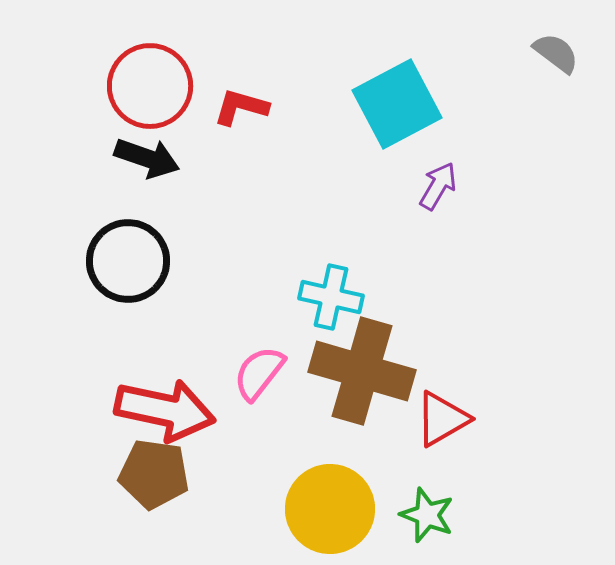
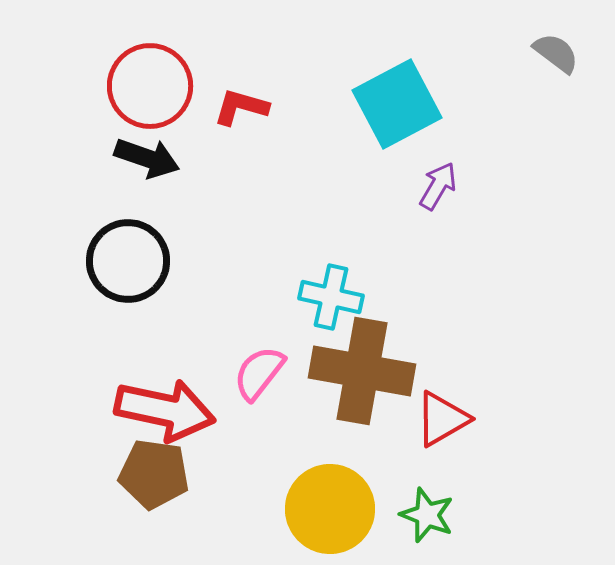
brown cross: rotated 6 degrees counterclockwise
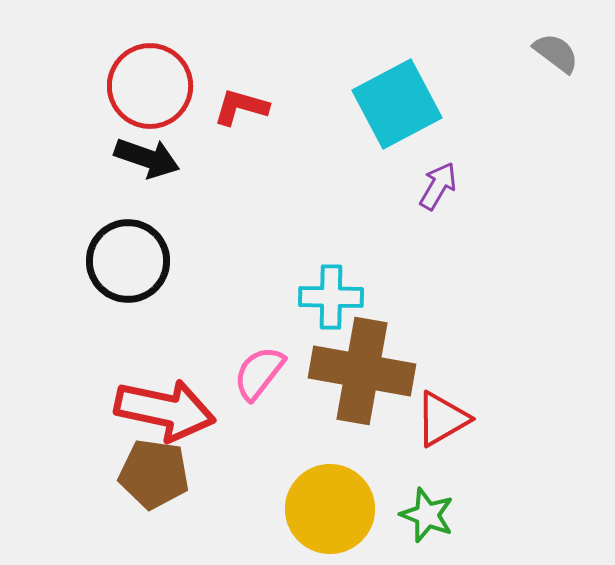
cyan cross: rotated 12 degrees counterclockwise
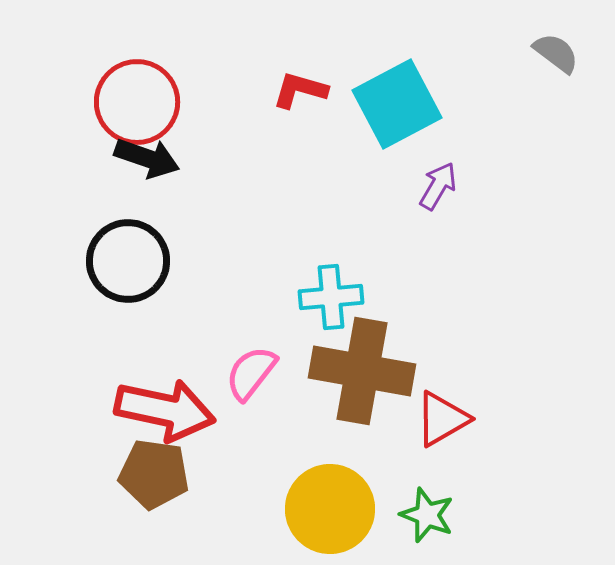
red circle: moved 13 px left, 16 px down
red L-shape: moved 59 px right, 17 px up
cyan cross: rotated 6 degrees counterclockwise
pink semicircle: moved 8 px left
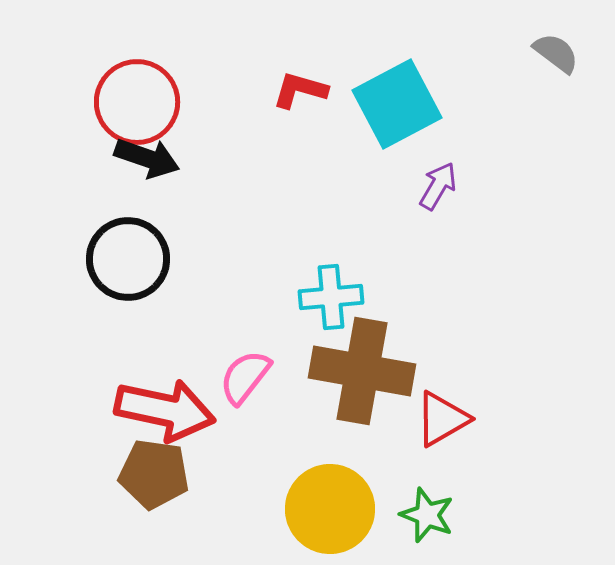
black circle: moved 2 px up
pink semicircle: moved 6 px left, 4 px down
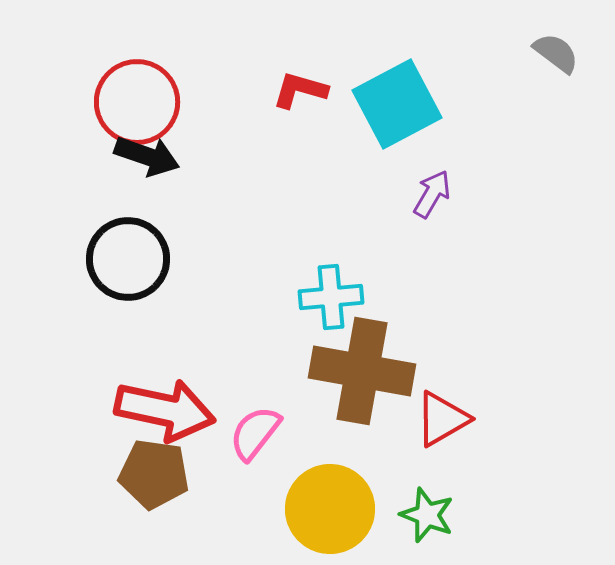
black arrow: moved 2 px up
purple arrow: moved 6 px left, 8 px down
pink semicircle: moved 10 px right, 56 px down
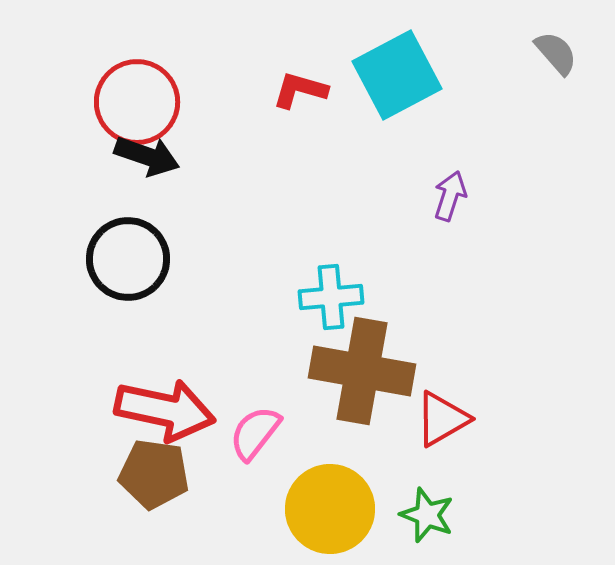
gray semicircle: rotated 12 degrees clockwise
cyan square: moved 29 px up
purple arrow: moved 18 px right, 2 px down; rotated 12 degrees counterclockwise
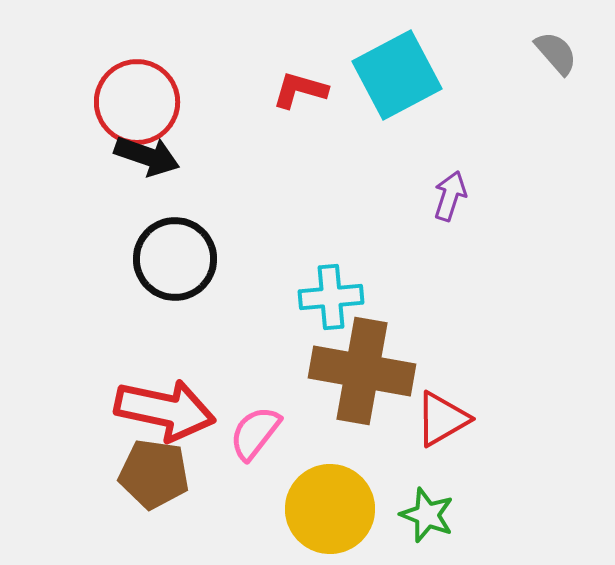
black circle: moved 47 px right
